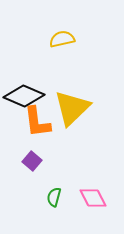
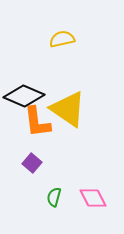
yellow triangle: moved 4 px left, 1 px down; rotated 42 degrees counterclockwise
purple square: moved 2 px down
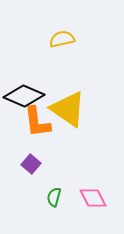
purple square: moved 1 px left, 1 px down
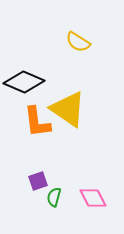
yellow semicircle: moved 16 px right, 3 px down; rotated 135 degrees counterclockwise
black diamond: moved 14 px up
purple square: moved 7 px right, 17 px down; rotated 30 degrees clockwise
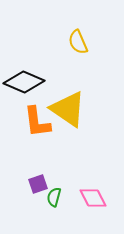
yellow semicircle: rotated 35 degrees clockwise
purple square: moved 3 px down
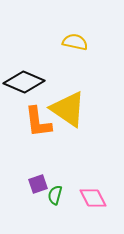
yellow semicircle: moved 3 px left; rotated 125 degrees clockwise
orange L-shape: moved 1 px right
green semicircle: moved 1 px right, 2 px up
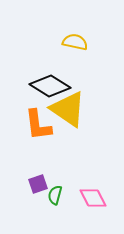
black diamond: moved 26 px right, 4 px down; rotated 9 degrees clockwise
orange L-shape: moved 3 px down
